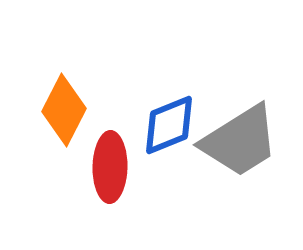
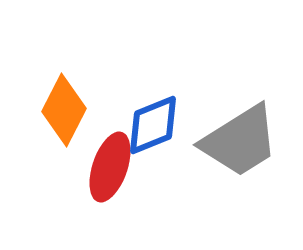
blue diamond: moved 16 px left
red ellipse: rotated 18 degrees clockwise
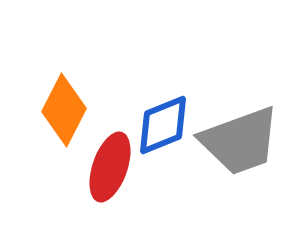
blue diamond: moved 10 px right
gray trapezoid: rotated 12 degrees clockwise
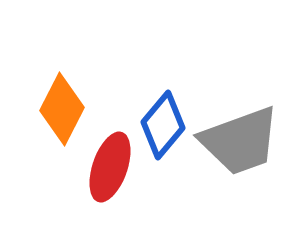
orange diamond: moved 2 px left, 1 px up
blue diamond: rotated 28 degrees counterclockwise
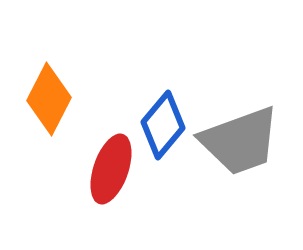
orange diamond: moved 13 px left, 10 px up
red ellipse: moved 1 px right, 2 px down
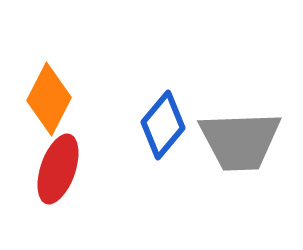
gray trapezoid: rotated 18 degrees clockwise
red ellipse: moved 53 px left
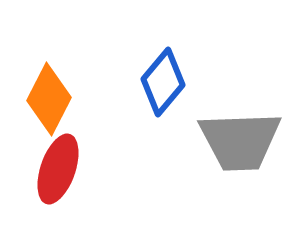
blue diamond: moved 43 px up
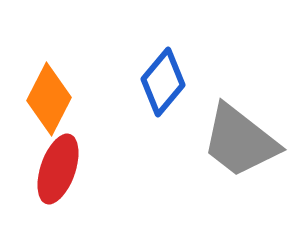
gray trapezoid: rotated 40 degrees clockwise
